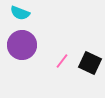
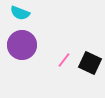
pink line: moved 2 px right, 1 px up
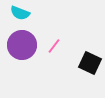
pink line: moved 10 px left, 14 px up
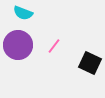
cyan semicircle: moved 3 px right
purple circle: moved 4 px left
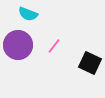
cyan semicircle: moved 5 px right, 1 px down
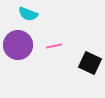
pink line: rotated 42 degrees clockwise
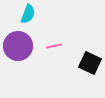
cyan semicircle: rotated 90 degrees counterclockwise
purple circle: moved 1 px down
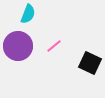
pink line: rotated 28 degrees counterclockwise
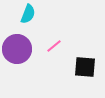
purple circle: moved 1 px left, 3 px down
black square: moved 5 px left, 4 px down; rotated 20 degrees counterclockwise
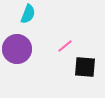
pink line: moved 11 px right
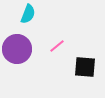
pink line: moved 8 px left
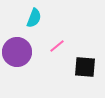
cyan semicircle: moved 6 px right, 4 px down
purple circle: moved 3 px down
